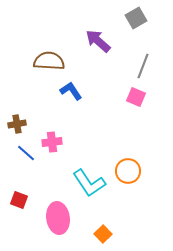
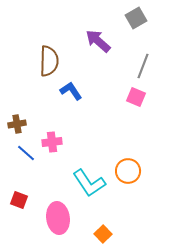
brown semicircle: rotated 88 degrees clockwise
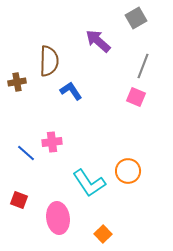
brown cross: moved 42 px up
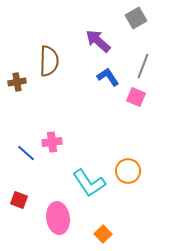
blue L-shape: moved 37 px right, 14 px up
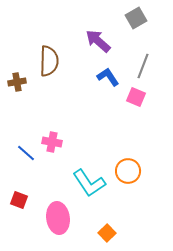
pink cross: rotated 18 degrees clockwise
orange square: moved 4 px right, 1 px up
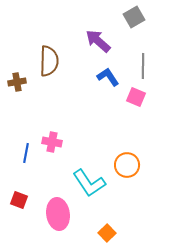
gray square: moved 2 px left, 1 px up
gray line: rotated 20 degrees counterclockwise
blue line: rotated 60 degrees clockwise
orange circle: moved 1 px left, 6 px up
pink ellipse: moved 4 px up
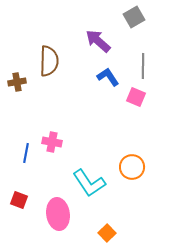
orange circle: moved 5 px right, 2 px down
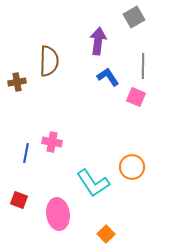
purple arrow: rotated 56 degrees clockwise
cyan L-shape: moved 4 px right
orange square: moved 1 px left, 1 px down
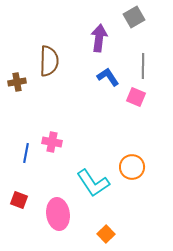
purple arrow: moved 1 px right, 3 px up
